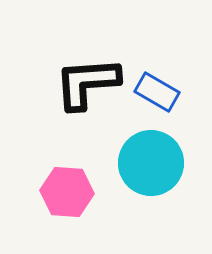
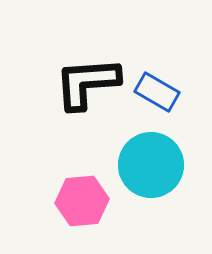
cyan circle: moved 2 px down
pink hexagon: moved 15 px right, 9 px down; rotated 9 degrees counterclockwise
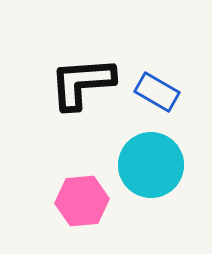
black L-shape: moved 5 px left
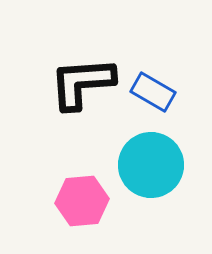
blue rectangle: moved 4 px left
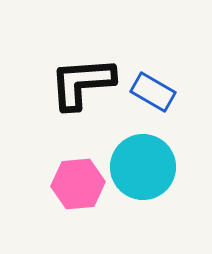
cyan circle: moved 8 px left, 2 px down
pink hexagon: moved 4 px left, 17 px up
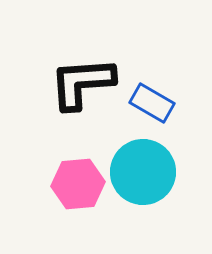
blue rectangle: moved 1 px left, 11 px down
cyan circle: moved 5 px down
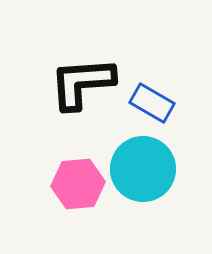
cyan circle: moved 3 px up
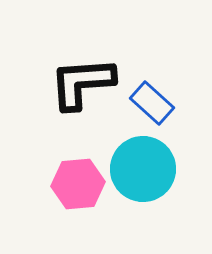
blue rectangle: rotated 12 degrees clockwise
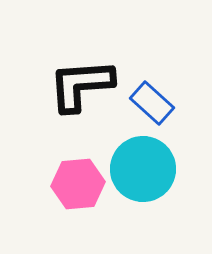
black L-shape: moved 1 px left, 2 px down
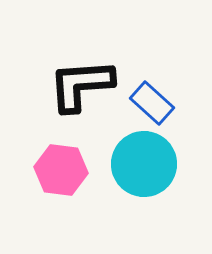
cyan circle: moved 1 px right, 5 px up
pink hexagon: moved 17 px left, 14 px up; rotated 12 degrees clockwise
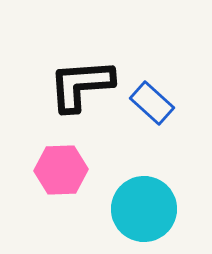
cyan circle: moved 45 px down
pink hexagon: rotated 9 degrees counterclockwise
